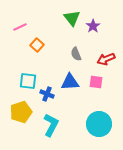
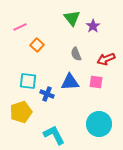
cyan L-shape: moved 3 px right, 10 px down; rotated 55 degrees counterclockwise
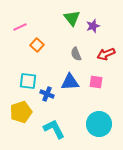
purple star: rotated 16 degrees clockwise
red arrow: moved 5 px up
cyan L-shape: moved 6 px up
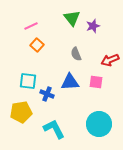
pink line: moved 11 px right, 1 px up
red arrow: moved 4 px right, 6 px down
yellow pentagon: rotated 10 degrees clockwise
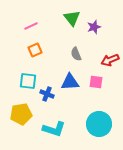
purple star: moved 1 px right, 1 px down
orange square: moved 2 px left, 5 px down; rotated 24 degrees clockwise
yellow pentagon: moved 2 px down
cyan L-shape: rotated 135 degrees clockwise
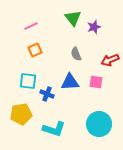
green triangle: moved 1 px right
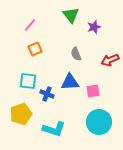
green triangle: moved 2 px left, 3 px up
pink line: moved 1 px left, 1 px up; rotated 24 degrees counterclockwise
orange square: moved 1 px up
pink square: moved 3 px left, 9 px down; rotated 16 degrees counterclockwise
yellow pentagon: rotated 10 degrees counterclockwise
cyan circle: moved 2 px up
